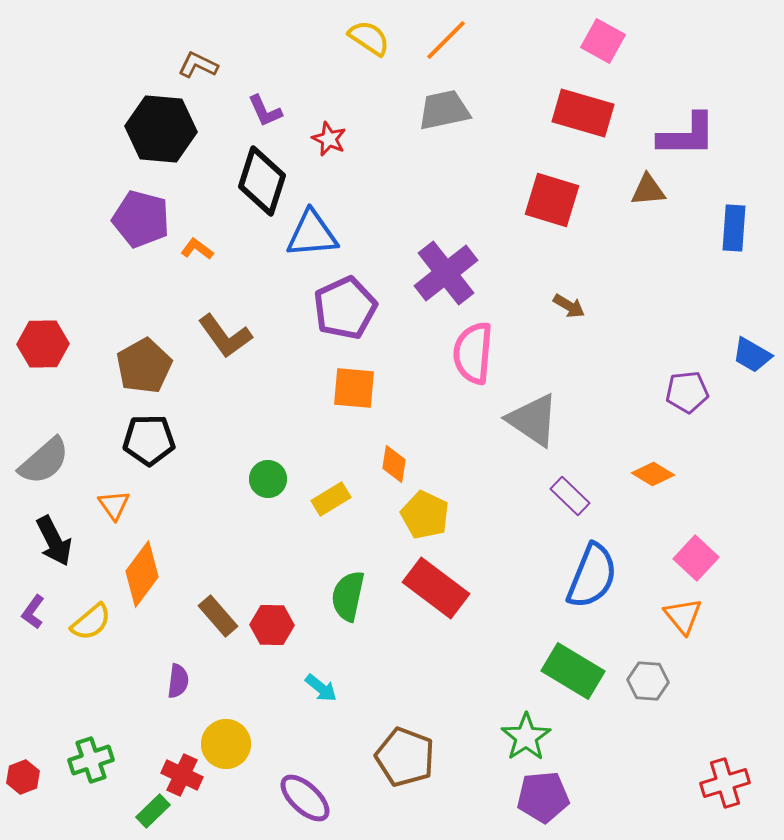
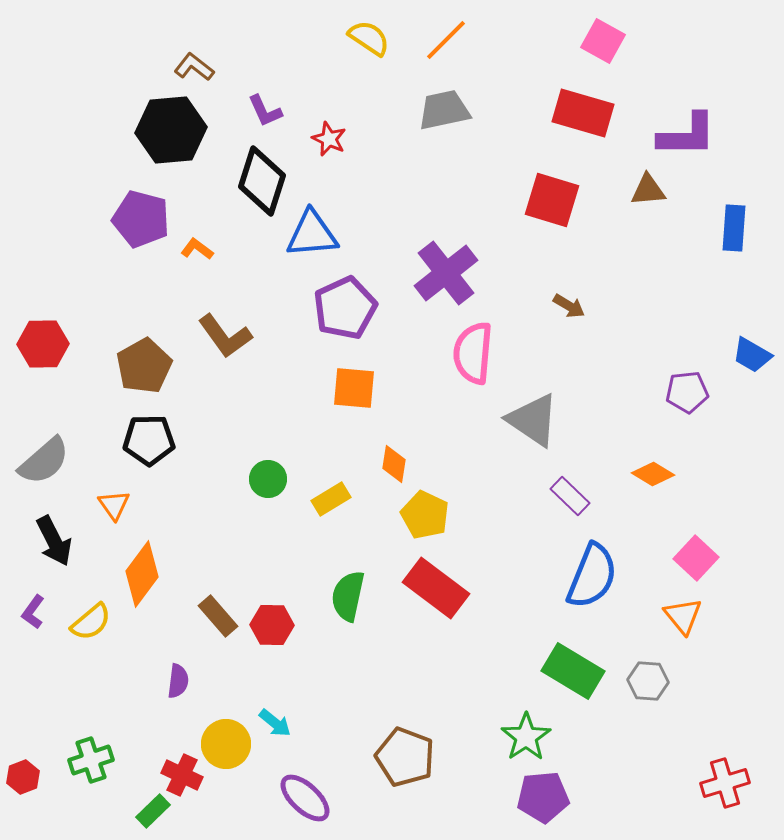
brown L-shape at (198, 65): moved 4 px left, 2 px down; rotated 12 degrees clockwise
black hexagon at (161, 129): moved 10 px right, 1 px down; rotated 10 degrees counterclockwise
cyan arrow at (321, 688): moved 46 px left, 35 px down
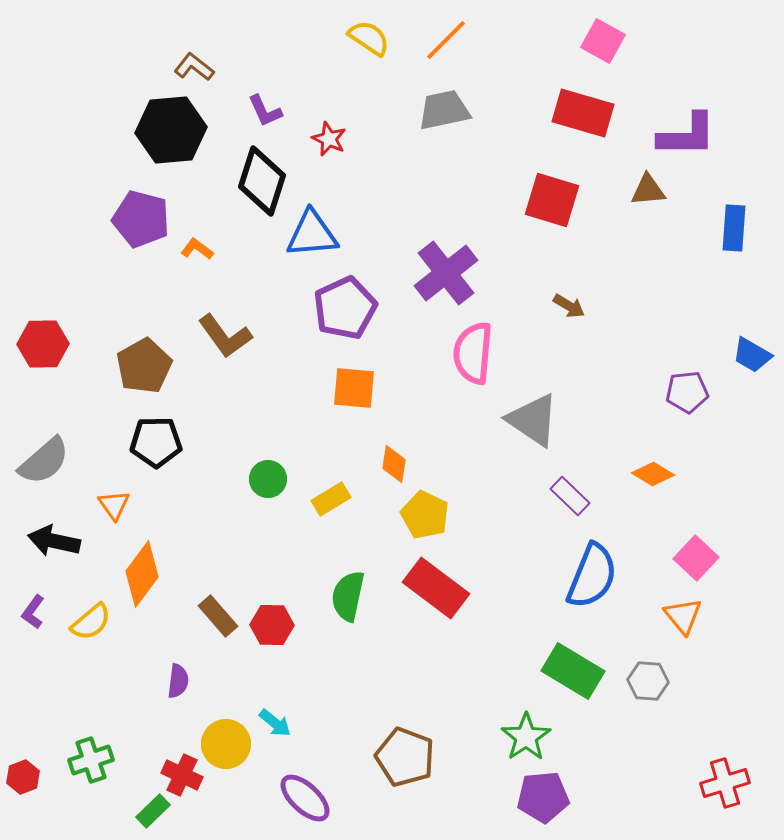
black pentagon at (149, 440): moved 7 px right, 2 px down
black arrow at (54, 541): rotated 129 degrees clockwise
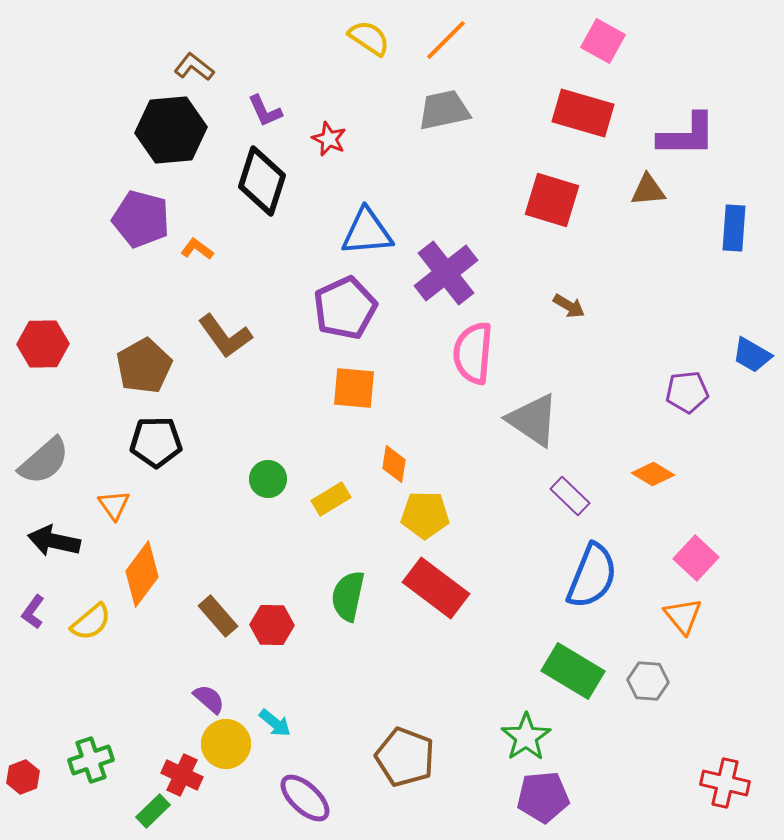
blue triangle at (312, 234): moved 55 px right, 2 px up
yellow pentagon at (425, 515): rotated 24 degrees counterclockwise
purple semicircle at (178, 681): moved 31 px right, 18 px down; rotated 56 degrees counterclockwise
red cross at (725, 783): rotated 30 degrees clockwise
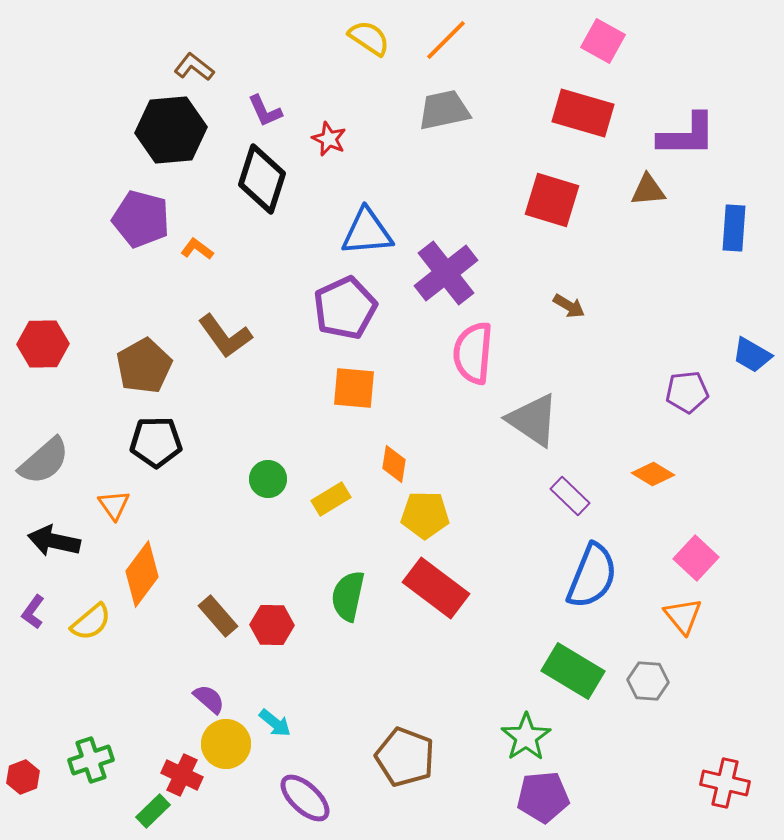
black diamond at (262, 181): moved 2 px up
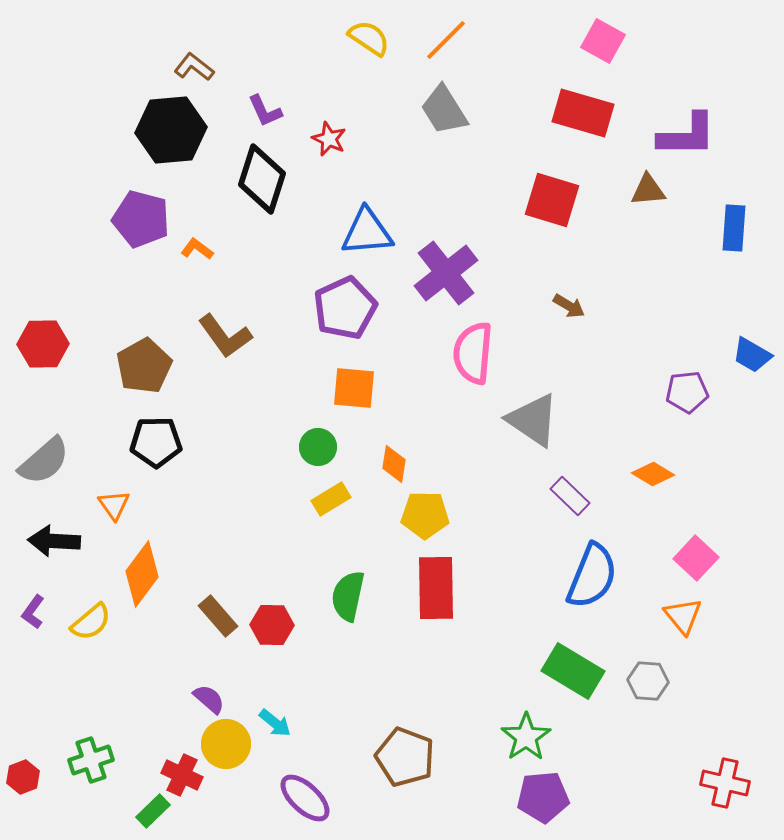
gray trapezoid at (444, 110): rotated 110 degrees counterclockwise
green circle at (268, 479): moved 50 px right, 32 px up
black arrow at (54, 541): rotated 9 degrees counterclockwise
red rectangle at (436, 588): rotated 52 degrees clockwise
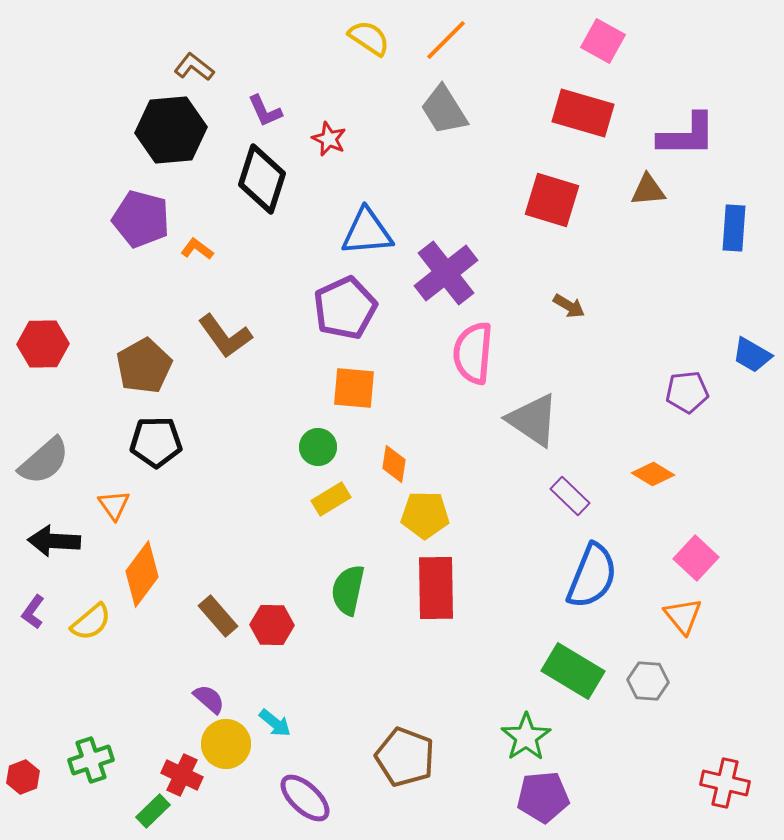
green semicircle at (348, 596): moved 6 px up
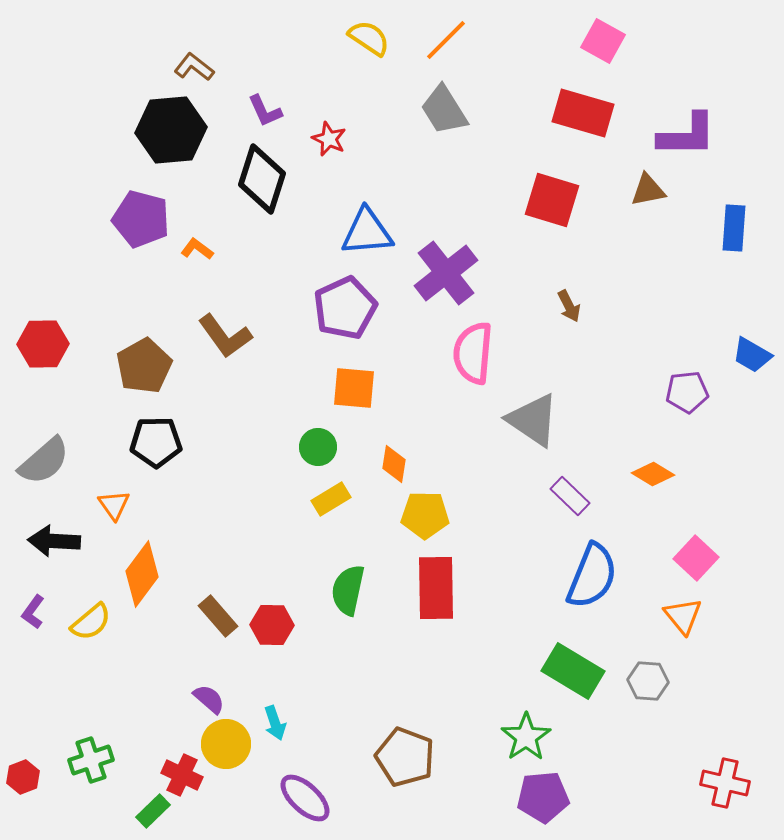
brown triangle at (648, 190): rotated 6 degrees counterclockwise
brown arrow at (569, 306): rotated 32 degrees clockwise
cyan arrow at (275, 723): rotated 32 degrees clockwise
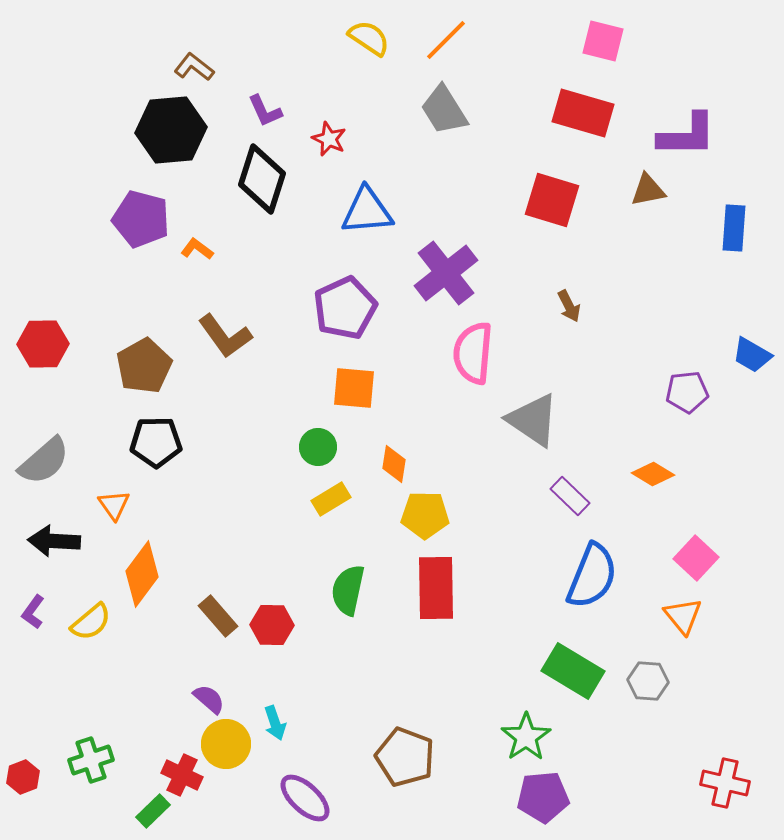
pink square at (603, 41): rotated 15 degrees counterclockwise
blue triangle at (367, 232): moved 21 px up
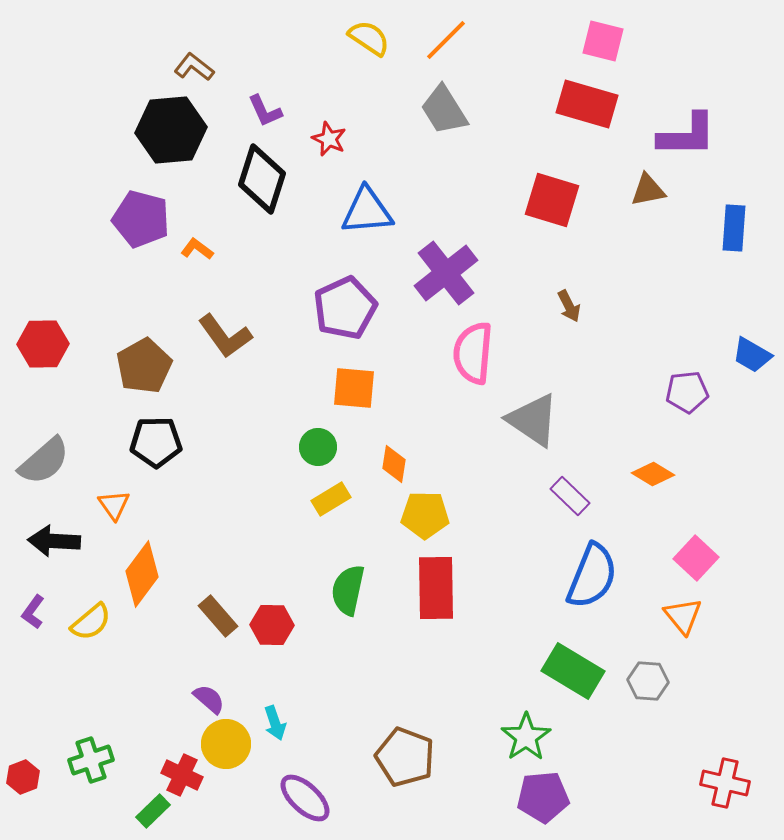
red rectangle at (583, 113): moved 4 px right, 9 px up
